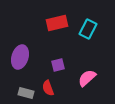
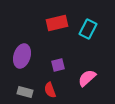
purple ellipse: moved 2 px right, 1 px up
red semicircle: moved 2 px right, 2 px down
gray rectangle: moved 1 px left, 1 px up
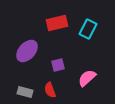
purple ellipse: moved 5 px right, 5 px up; rotated 25 degrees clockwise
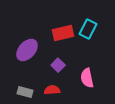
red rectangle: moved 6 px right, 10 px down
purple ellipse: moved 1 px up
purple square: rotated 32 degrees counterclockwise
pink semicircle: rotated 60 degrees counterclockwise
red semicircle: moved 2 px right; rotated 105 degrees clockwise
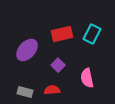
cyan rectangle: moved 4 px right, 5 px down
red rectangle: moved 1 px left, 1 px down
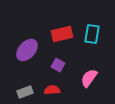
cyan rectangle: rotated 18 degrees counterclockwise
purple square: rotated 16 degrees counterclockwise
pink semicircle: moved 2 px right; rotated 48 degrees clockwise
gray rectangle: rotated 35 degrees counterclockwise
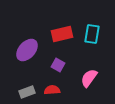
gray rectangle: moved 2 px right
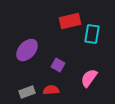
red rectangle: moved 8 px right, 13 px up
red semicircle: moved 1 px left
